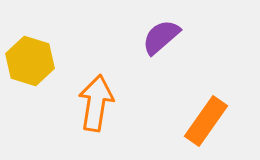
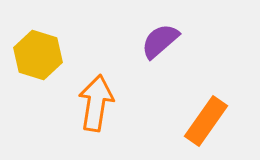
purple semicircle: moved 1 px left, 4 px down
yellow hexagon: moved 8 px right, 6 px up
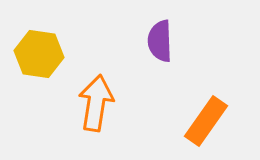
purple semicircle: rotated 51 degrees counterclockwise
yellow hexagon: moved 1 px right, 1 px up; rotated 9 degrees counterclockwise
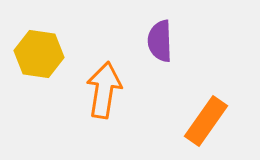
orange arrow: moved 8 px right, 13 px up
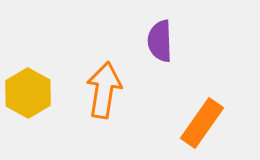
yellow hexagon: moved 11 px left, 39 px down; rotated 21 degrees clockwise
orange rectangle: moved 4 px left, 2 px down
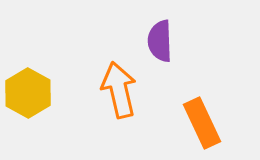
orange arrow: moved 15 px right; rotated 22 degrees counterclockwise
orange rectangle: rotated 60 degrees counterclockwise
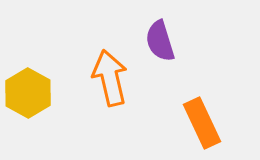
purple semicircle: rotated 15 degrees counterclockwise
orange arrow: moved 9 px left, 12 px up
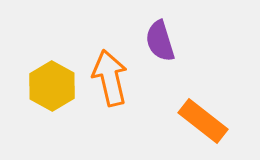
yellow hexagon: moved 24 px right, 7 px up
orange rectangle: moved 1 px right, 2 px up; rotated 27 degrees counterclockwise
